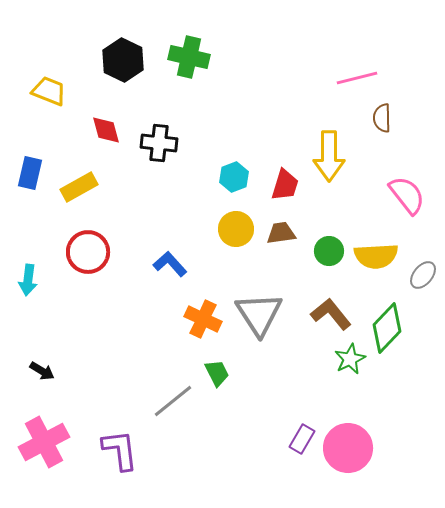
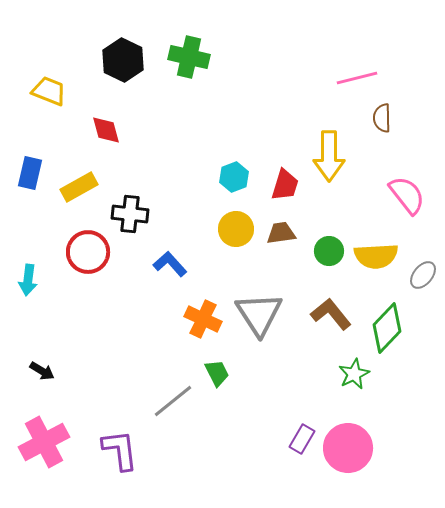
black cross: moved 29 px left, 71 px down
green star: moved 4 px right, 15 px down
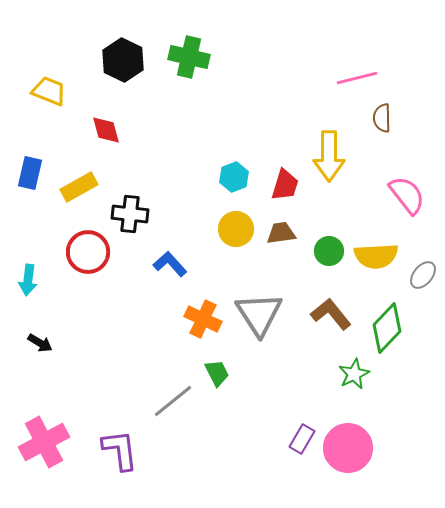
black arrow: moved 2 px left, 28 px up
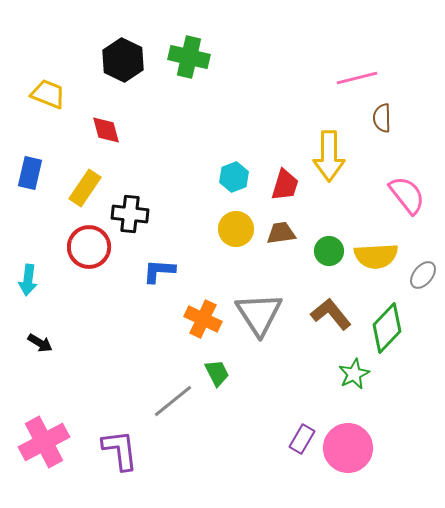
yellow trapezoid: moved 1 px left, 3 px down
yellow rectangle: moved 6 px right, 1 px down; rotated 27 degrees counterclockwise
red circle: moved 1 px right, 5 px up
blue L-shape: moved 11 px left, 7 px down; rotated 44 degrees counterclockwise
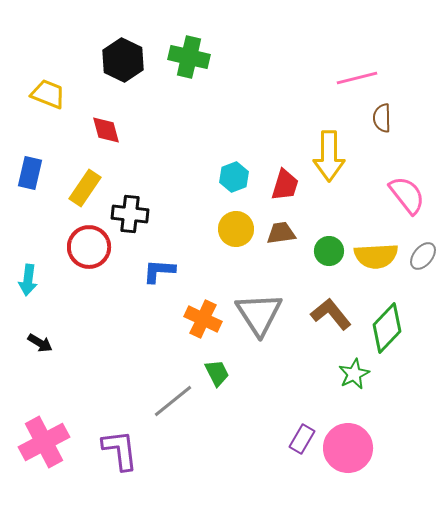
gray ellipse: moved 19 px up
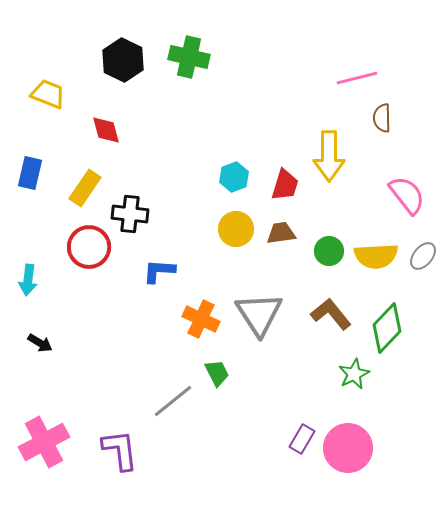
orange cross: moved 2 px left
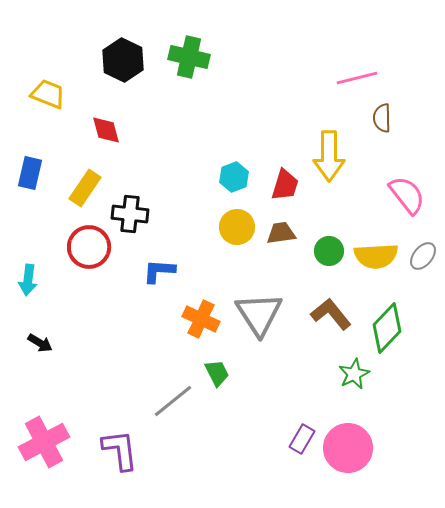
yellow circle: moved 1 px right, 2 px up
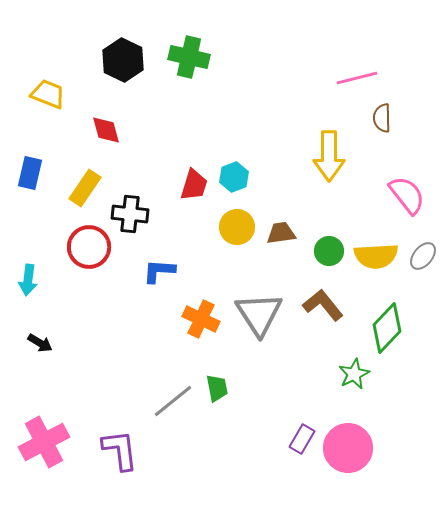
red trapezoid: moved 91 px left
brown L-shape: moved 8 px left, 9 px up
green trapezoid: moved 15 px down; rotated 16 degrees clockwise
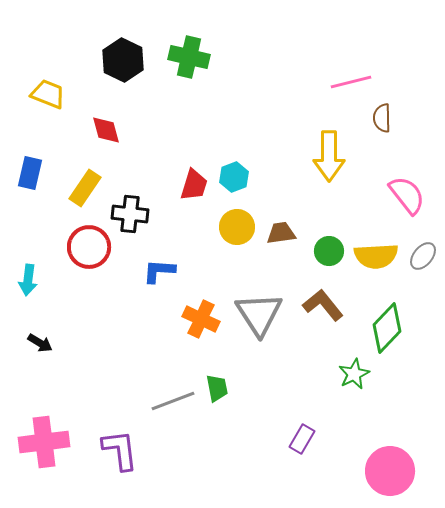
pink line: moved 6 px left, 4 px down
gray line: rotated 18 degrees clockwise
pink cross: rotated 21 degrees clockwise
pink circle: moved 42 px right, 23 px down
